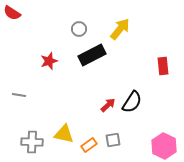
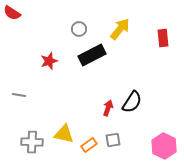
red rectangle: moved 28 px up
red arrow: moved 3 px down; rotated 28 degrees counterclockwise
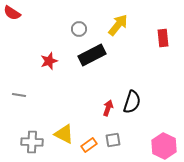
yellow arrow: moved 2 px left, 4 px up
black semicircle: rotated 15 degrees counterclockwise
yellow triangle: rotated 15 degrees clockwise
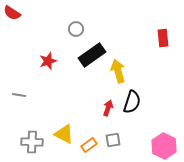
yellow arrow: moved 46 px down; rotated 55 degrees counterclockwise
gray circle: moved 3 px left
black rectangle: rotated 8 degrees counterclockwise
red star: moved 1 px left
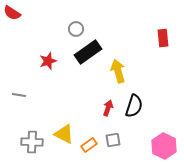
black rectangle: moved 4 px left, 3 px up
black semicircle: moved 2 px right, 4 px down
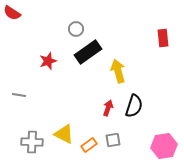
pink hexagon: rotated 25 degrees clockwise
